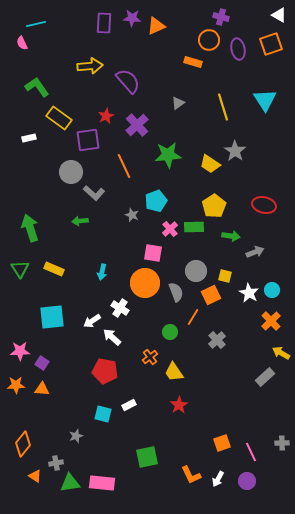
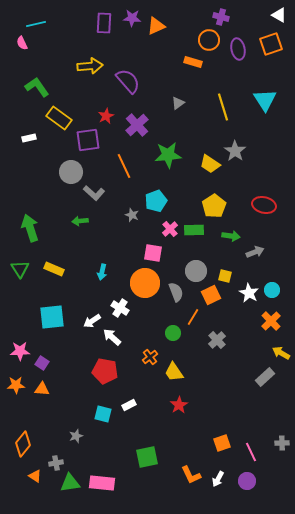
green rectangle at (194, 227): moved 3 px down
green circle at (170, 332): moved 3 px right, 1 px down
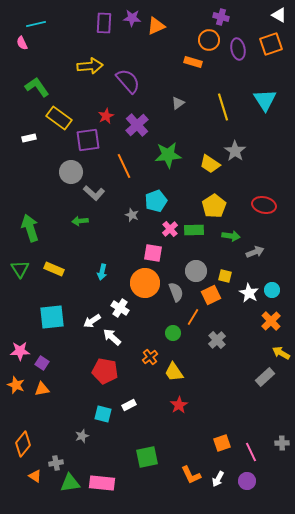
orange star at (16, 385): rotated 24 degrees clockwise
orange triangle at (42, 389): rotated 14 degrees counterclockwise
gray star at (76, 436): moved 6 px right
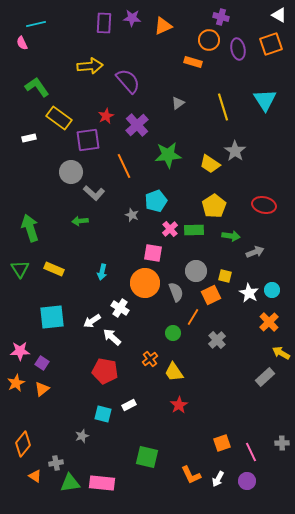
orange triangle at (156, 26): moved 7 px right
orange cross at (271, 321): moved 2 px left, 1 px down
orange cross at (150, 357): moved 2 px down
orange star at (16, 385): moved 2 px up; rotated 24 degrees clockwise
orange triangle at (42, 389): rotated 28 degrees counterclockwise
green square at (147, 457): rotated 25 degrees clockwise
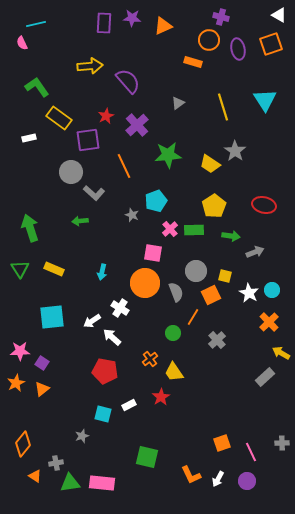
red star at (179, 405): moved 18 px left, 8 px up
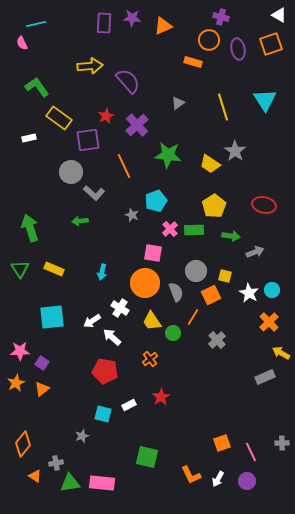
green star at (168, 155): rotated 12 degrees clockwise
yellow trapezoid at (174, 372): moved 22 px left, 51 px up
gray rectangle at (265, 377): rotated 18 degrees clockwise
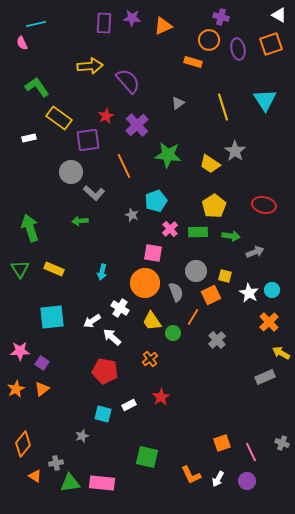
green rectangle at (194, 230): moved 4 px right, 2 px down
orange star at (16, 383): moved 6 px down
gray cross at (282, 443): rotated 24 degrees clockwise
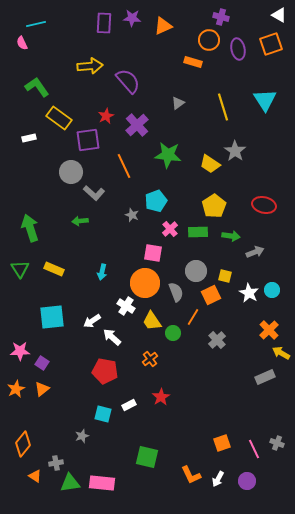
white cross at (120, 308): moved 6 px right, 2 px up
orange cross at (269, 322): moved 8 px down
gray cross at (282, 443): moved 5 px left
pink line at (251, 452): moved 3 px right, 3 px up
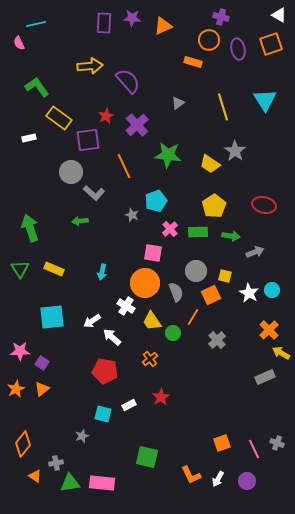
pink semicircle at (22, 43): moved 3 px left
